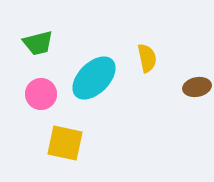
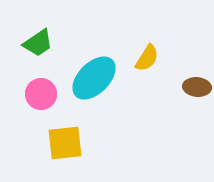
green trapezoid: rotated 20 degrees counterclockwise
yellow semicircle: rotated 44 degrees clockwise
brown ellipse: rotated 16 degrees clockwise
yellow square: rotated 18 degrees counterclockwise
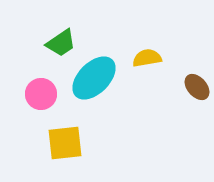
green trapezoid: moved 23 px right
yellow semicircle: rotated 132 degrees counterclockwise
brown ellipse: rotated 44 degrees clockwise
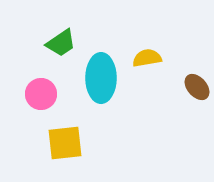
cyan ellipse: moved 7 px right; rotated 45 degrees counterclockwise
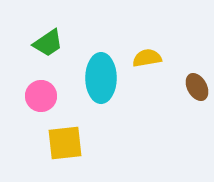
green trapezoid: moved 13 px left
brown ellipse: rotated 12 degrees clockwise
pink circle: moved 2 px down
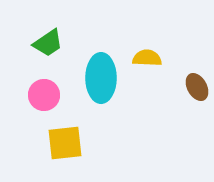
yellow semicircle: rotated 12 degrees clockwise
pink circle: moved 3 px right, 1 px up
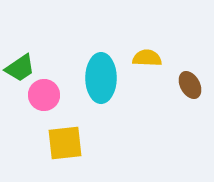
green trapezoid: moved 28 px left, 25 px down
brown ellipse: moved 7 px left, 2 px up
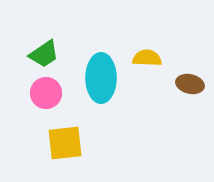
green trapezoid: moved 24 px right, 14 px up
brown ellipse: moved 1 px up; rotated 48 degrees counterclockwise
pink circle: moved 2 px right, 2 px up
